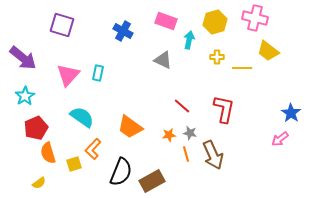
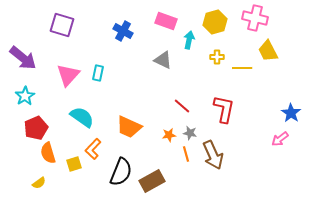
yellow trapezoid: rotated 25 degrees clockwise
orange trapezoid: moved 1 px left; rotated 12 degrees counterclockwise
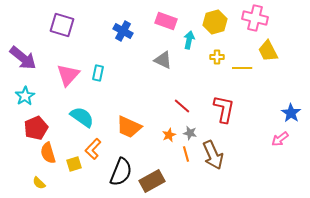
orange star: rotated 16 degrees counterclockwise
yellow semicircle: rotated 80 degrees clockwise
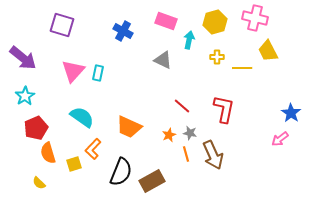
pink triangle: moved 5 px right, 4 px up
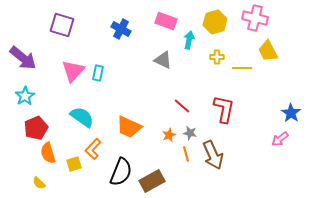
blue cross: moved 2 px left, 2 px up
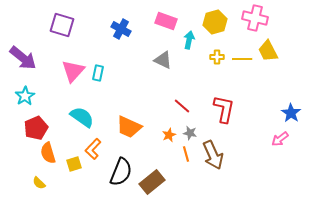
yellow line: moved 9 px up
brown rectangle: moved 1 px down; rotated 10 degrees counterclockwise
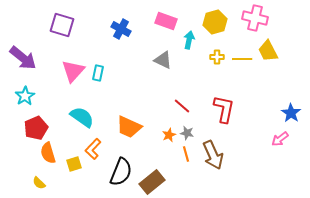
gray star: moved 3 px left
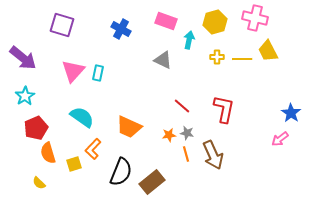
orange star: rotated 16 degrees clockwise
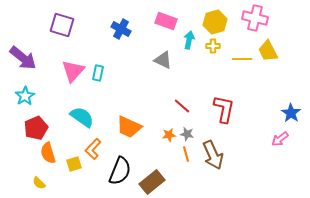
yellow cross: moved 4 px left, 11 px up
gray star: moved 1 px down
black semicircle: moved 1 px left, 1 px up
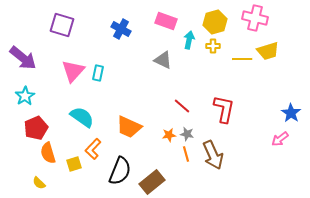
yellow trapezoid: rotated 80 degrees counterclockwise
